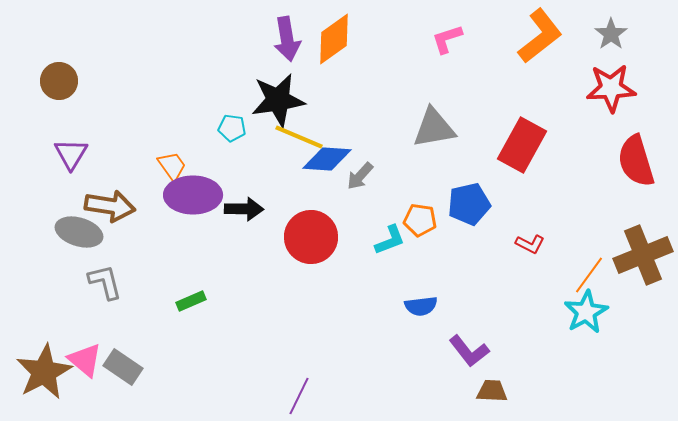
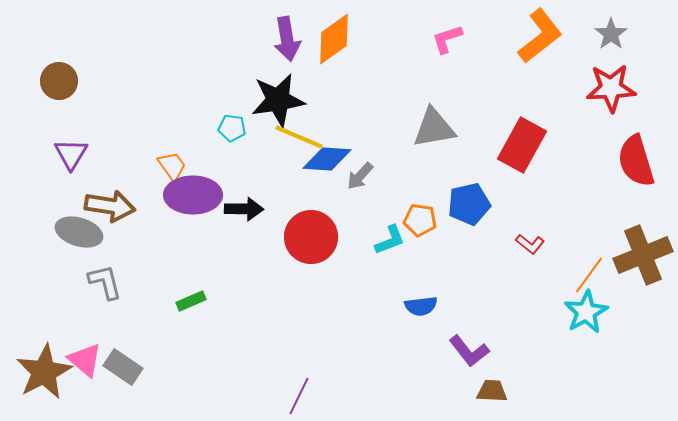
red L-shape: rotated 12 degrees clockwise
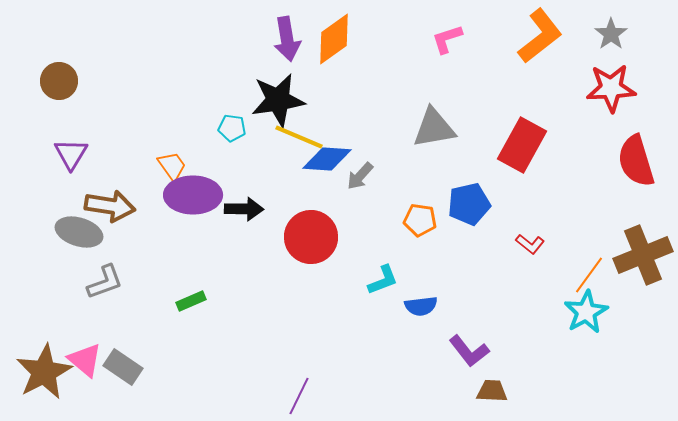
cyan L-shape: moved 7 px left, 40 px down
gray L-shape: rotated 84 degrees clockwise
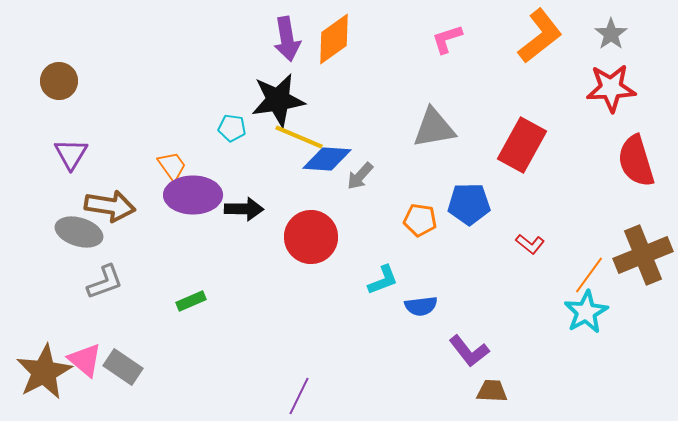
blue pentagon: rotated 12 degrees clockwise
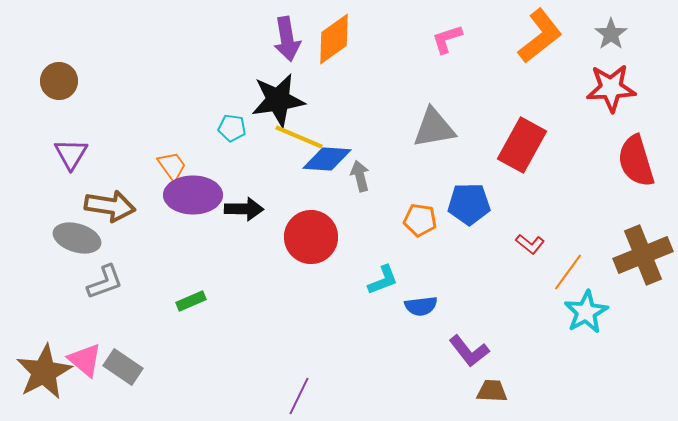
gray arrow: rotated 124 degrees clockwise
gray ellipse: moved 2 px left, 6 px down
orange line: moved 21 px left, 3 px up
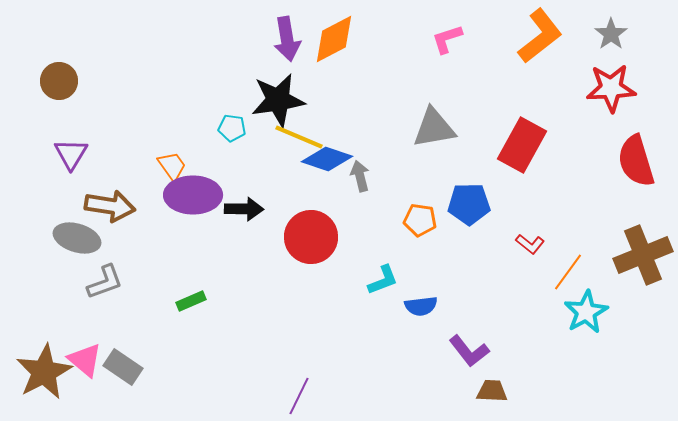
orange diamond: rotated 8 degrees clockwise
blue diamond: rotated 15 degrees clockwise
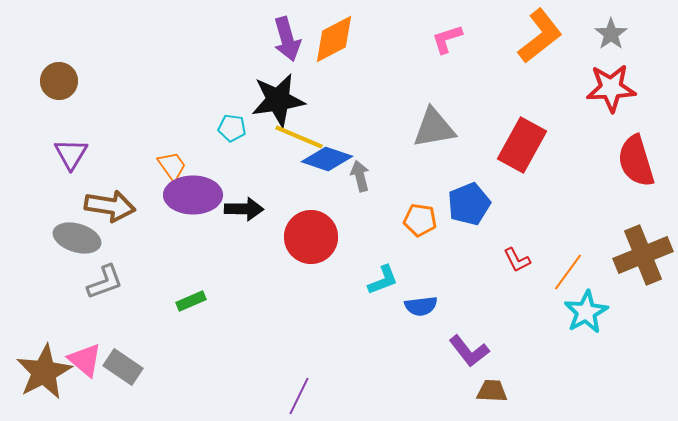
purple arrow: rotated 6 degrees counterclockwise
blue pentagon: rotated 21 degrees counterclockwise
red L-shape: moved 13 px left, 16 px down; rotated 24 degrees clockwise
